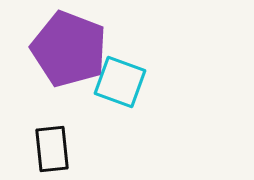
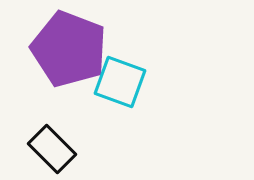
black rectangle: rotated 39 degrees counterclockwise
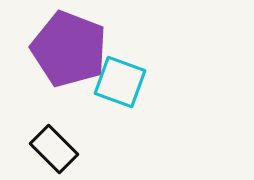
black rectangle: moved 2 px right
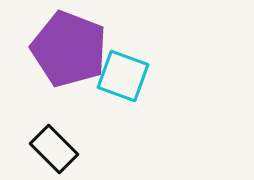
cyan square: moved 3 px right, 6 px up
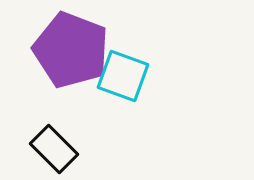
purple pentagon: moved 2 px right, 1 px down
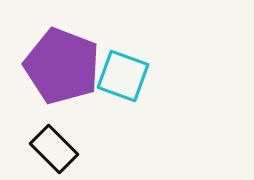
purple pentagon: moved 9 px left, 16 px down
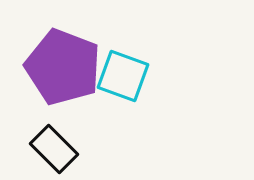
purple pentagon: moved 1 px right, 1 px down
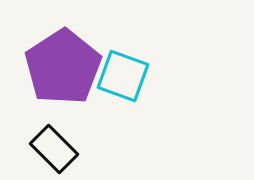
purple pentagon: rotated 18 degrees clockwise
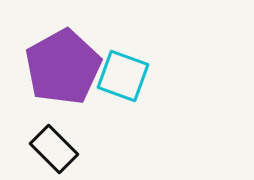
purple pentagon: rotated 4 degrees clockwise
